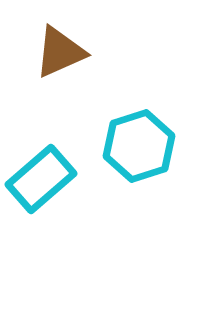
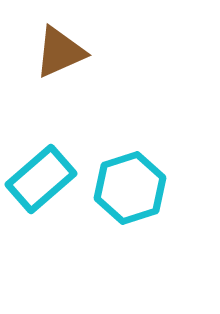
cyan hexagon: moved 9 px left, 42 px down
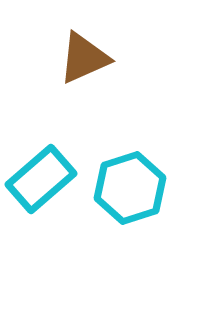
brown triangle: moved 24 px right, 6 px down
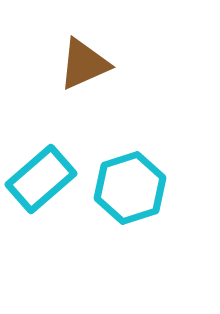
brown triangle: moved 6 px down
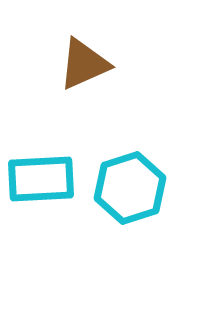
cyan rectangle: rotated 38 degrees clockwise
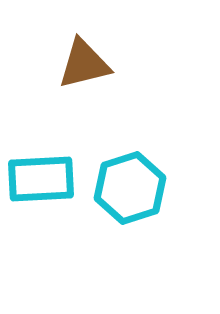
brown triangle: rotated 10 degrees clockwise
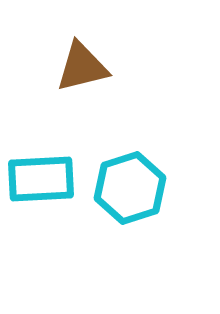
brown triangle: moved 2 px left, 3 px down
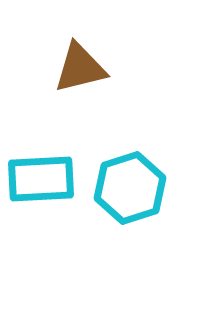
brown triangle: moved 2 px left, 1 px down
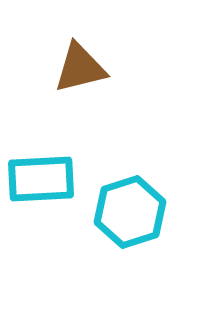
cyan hexagon: moved 24 px down
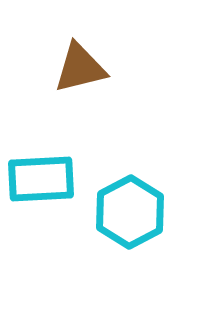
cyan hexagon: rotated 10 degrees counterclockwise
